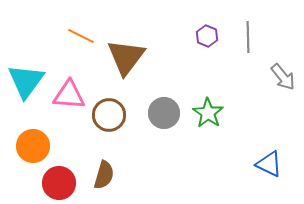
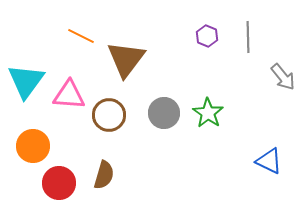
brown triangle: moved 2 px down
blue triangle: moved 3 px up
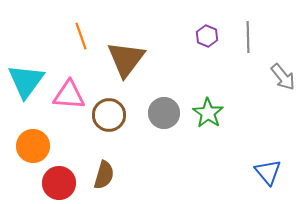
orange line: rotated 44 degrees clockwise
blue triangle: moved 1 px left, 11 px down; rotated 24 degrees clockwise
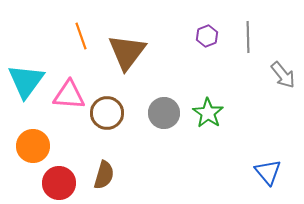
purple hexagon: rotated 15 degrees clockwise
brown triangle: moved 1 px right, 7 px up
gray arrow: moved 2 px up
brown circle: moved 2 px left, 2 px up
